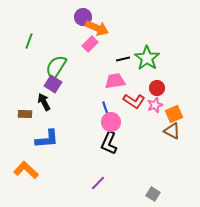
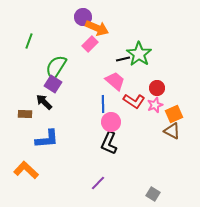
green star: moved 8 px left, 4 px up
pink trapezoid: rotated 50 degrees clockwise
black arrow: rotated 18 degrees counterclockwise
blue line: moved 3 px left, 6 px up; rotated 18 degrees clockwise
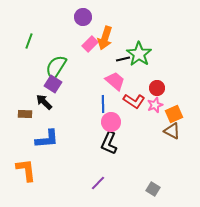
orange arrow: moved 8 px right, 10 px down; rotated 85 degrees clockwise
orange L-shape: rotated 40 degrees clockwise
gray square: moved 5 px up
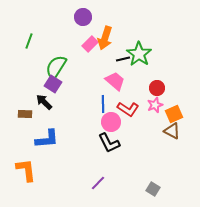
red L-shape: moved 6 px left, 8 px down
black L-shape: rotated 50 degrees counterclockwise
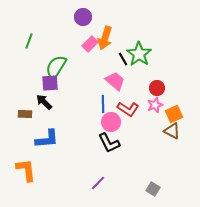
black line: rotated 72 degrees clockwise
purple square: moved 3 px left, 1 px up; rotated 36 degrees counterclockwise
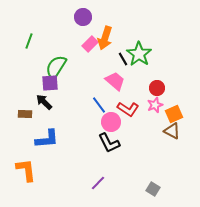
blue line: moved 4 px left, 1 px down; rotated 36 degrees counterclockwise
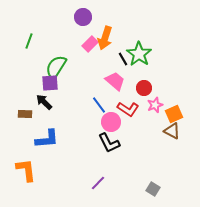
red circle: moved 13 px left
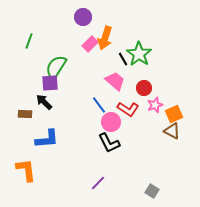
gray square: moved 1 px left, 2 px down
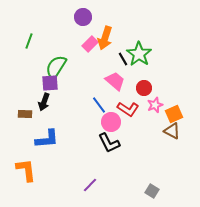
black arrow: rotated 114 degrees counterclockwise
purple line: moved 8 px left, 2 px down
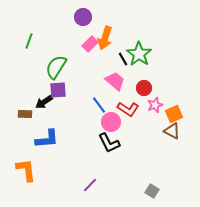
purple square: moved 8 px right, 7 px down
black arrow: rotated 36 degrees clockwise
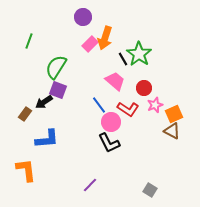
purple square: rotated 24 degrees clockwise
brown rectangle: rotated 56 degrees counterclockwise
gray square: moved 2 px left, 1 px up
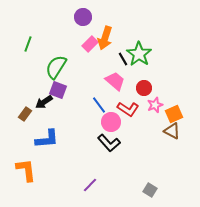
green line: moved 1 px left, 3 px down
black L-shape: rotated 15 degrees counterclockwise
